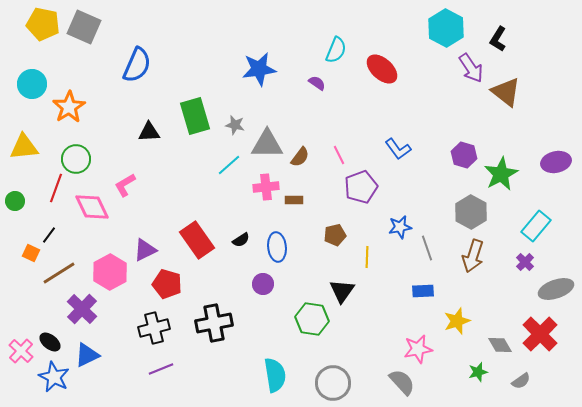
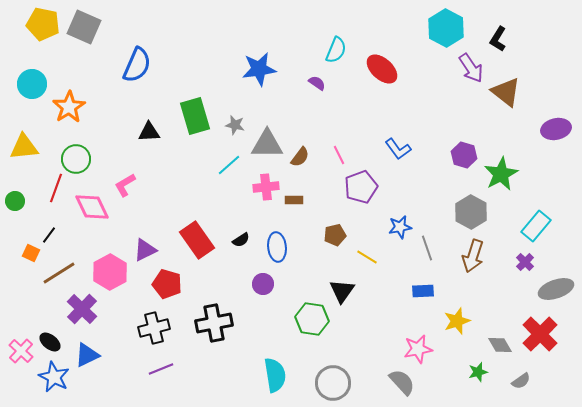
purple ellipse at (556, 162): moved 33 px up
yellow line at (367, 257): rotated 60 degrees counterclockwise
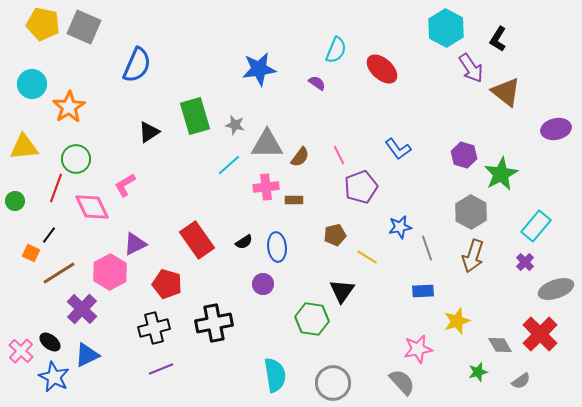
black triangle at (149, 132): rotated 30 degrees counterclockwise
black semicircle at (241, 240): moved 3 px right, 2 px down
purple triangle at (145, 250): moved 10 px left, 6 px up
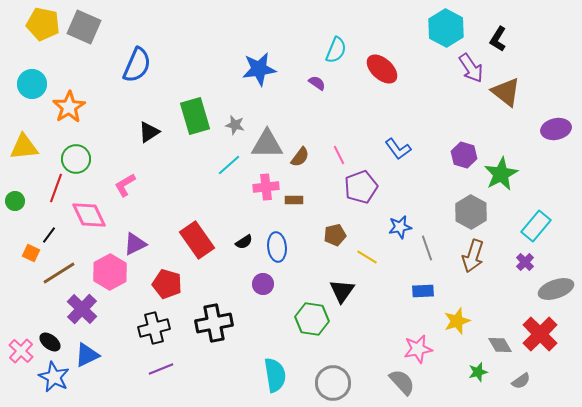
pink diamond at (92, 207): moved 3 px left, 8 px down
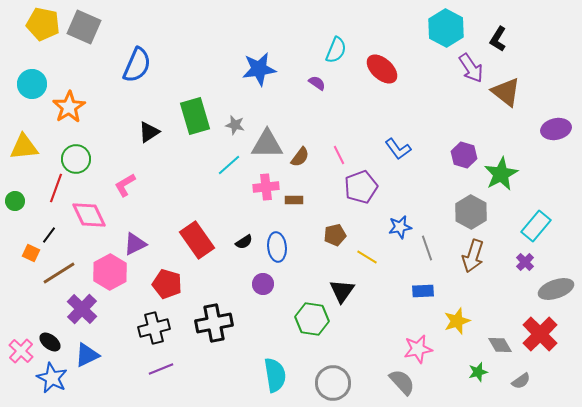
blue star at (54, 377): moved 2 px left, 1 px down
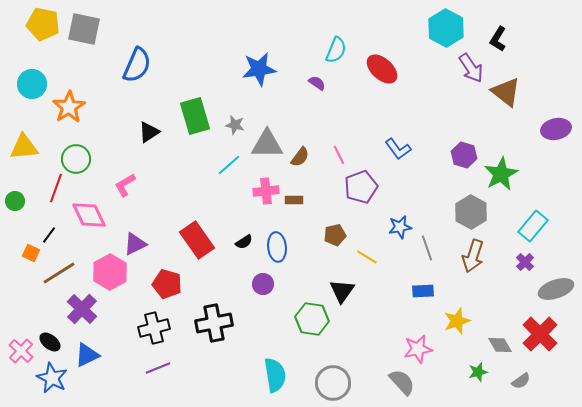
gray square at (84, 27): moved 2 px down; rotated 12 degrees counterclockwise
pink cross at (266, 187): moved 4 px down
cyan rectangle at (536, 226): moved 3 px left
purple line at (161, 369): moved 3 px left, 1 px up
